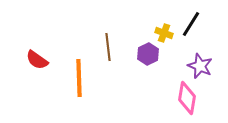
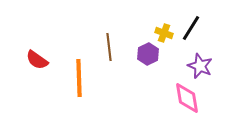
black line: moved 4 px down
brown line: moved 1 px right
pink diamond: rotated 20 degrees counterclockwise
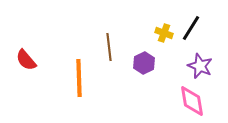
purple hexagon: moved 4 px left, 9 px down
red semicircle: moved 11 px left; rotated 15 degrees clockwise
pink diamond: moved 5 px right, 3 px down
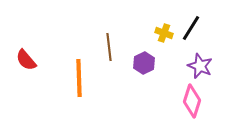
pink diamond: rotated 28 degrees clockwise
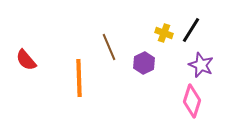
black line: moved 2 px down
brown line: rotated 16 degrees counterclockwise
purple star: moved 1 px right, 1 px up
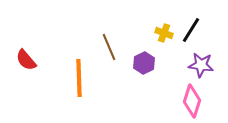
purple star: rotated 15 degrees counterclockwise
